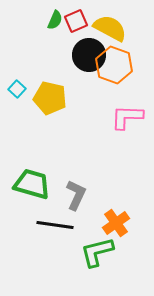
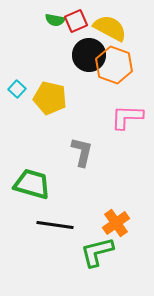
green semicircle: rotated 78 degrees clockwise
gray L-shape: moved 6 px right, 43 px up; rotated 12 degrees counterclockwise
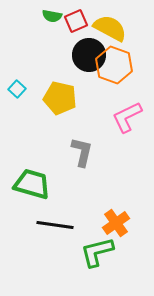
green semicircle: moved 3 px left, 4 px up
yellow pentagon: moved 10 px right
pink L-shape: rotated 28 degrees counterclockwise
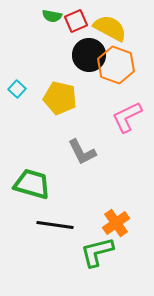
orange hexagon: moved 2 px right
gray L-shape: rotated 140 degrees clockwise
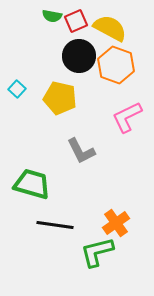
black circle: moved 10 px left, 1 px down
gray L-shape: moved 1 px left, 1 px up
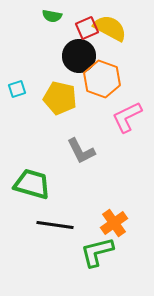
red square: moved 11 px right, 7 px down
orange hexagon: moved 14 px left, 14 px down
cyan square: rotated 30 degrees clockwise
orange cross: moved 2 px left
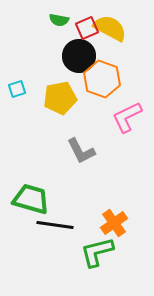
green semicircle: moved 7 px right, 4 px down
yellow pentagon: rotated 24 degrees counterclockwise
green trapezoid: moved 1 px left, 15 px down
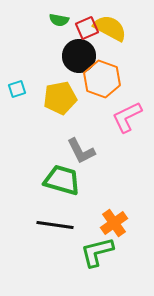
green trapezoid: moved 31 px right, 19 px up
